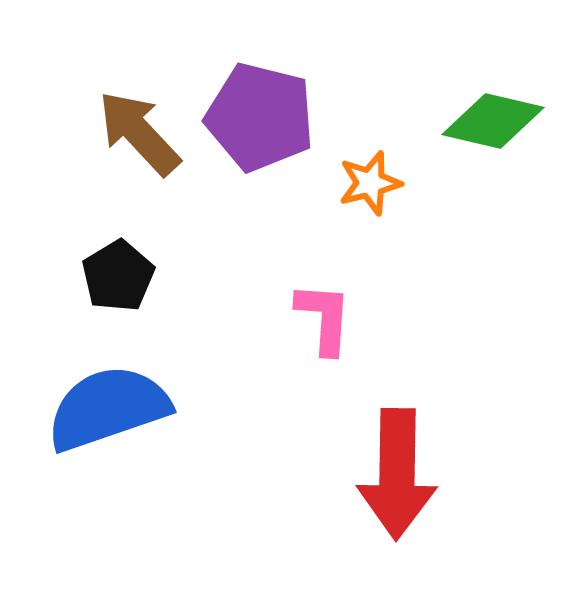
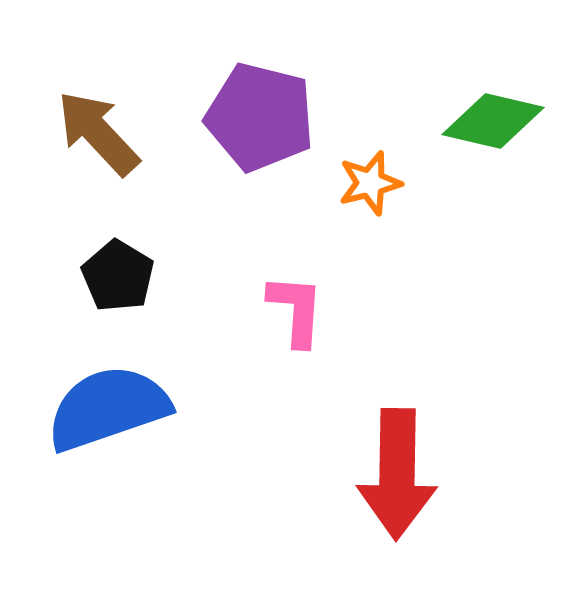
brown arrow: moved 41 px left
black pentagon: rotated 10 degrees counterclockwise
pink L-shape: moved 28 px left, 8 px up
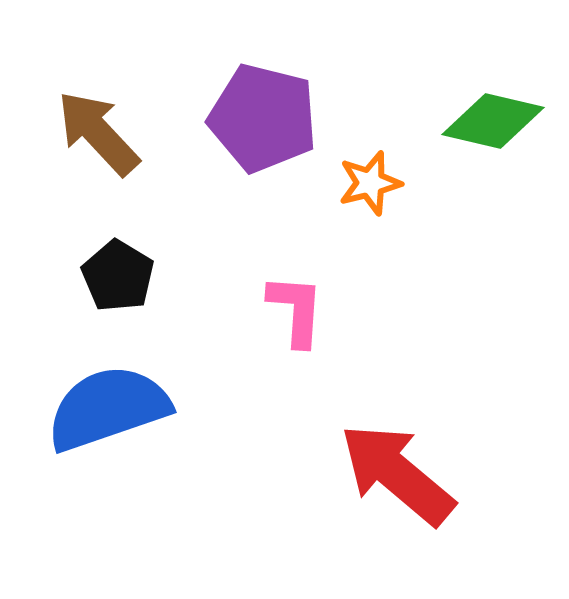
purple pentagon: moved 3 px right, 1 px down
red arrow: rotated 129 degrees clockwise
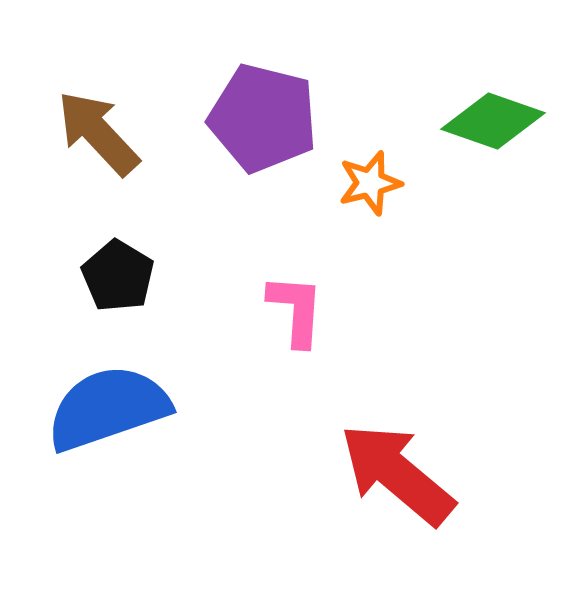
green diamond: rotated 6 degrees clockwise
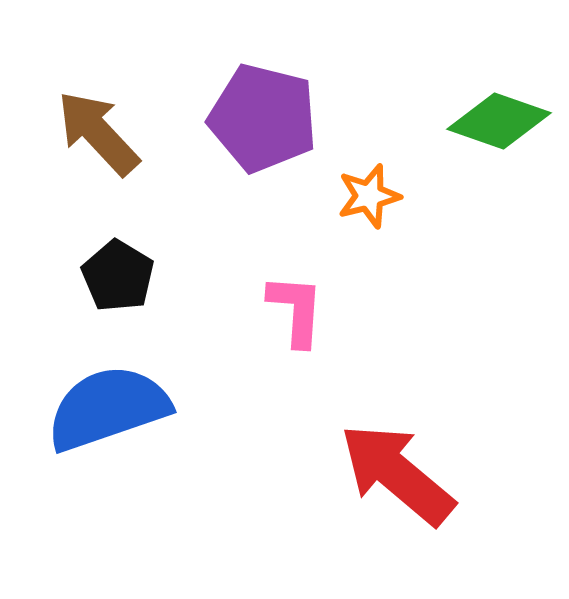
green diamond: moved 6 px right
orange star: moved 1 px left, 13 px down
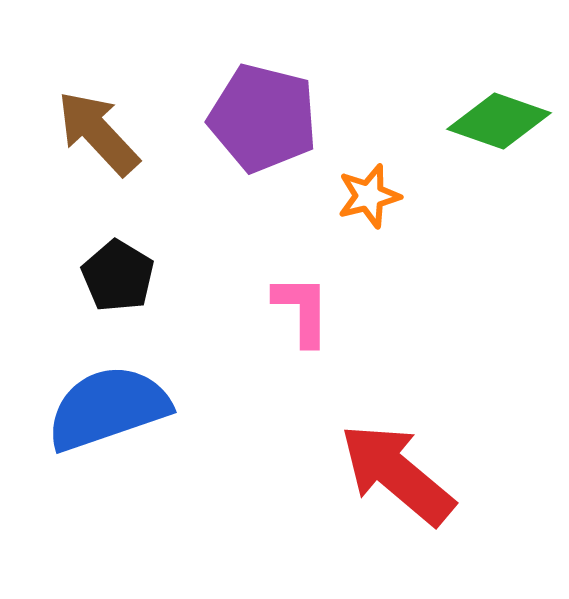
pink L-shape: moved 6 px right; rotated 4 degrees counterclockwise
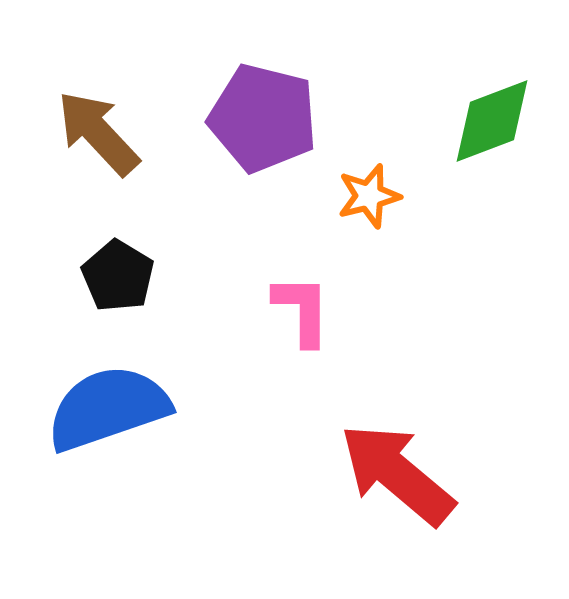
green diamond: moved 7 px left; rotated 40 degrees counterclockwise
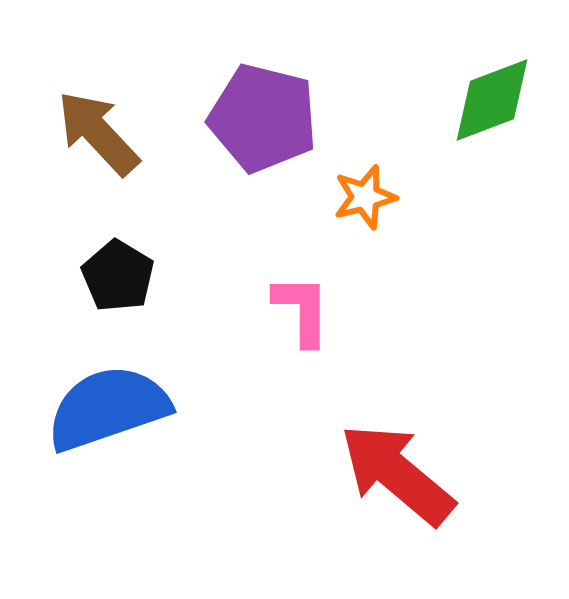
green diamond: moved 21 px up
orange star: moved 4 px left, 1 px down
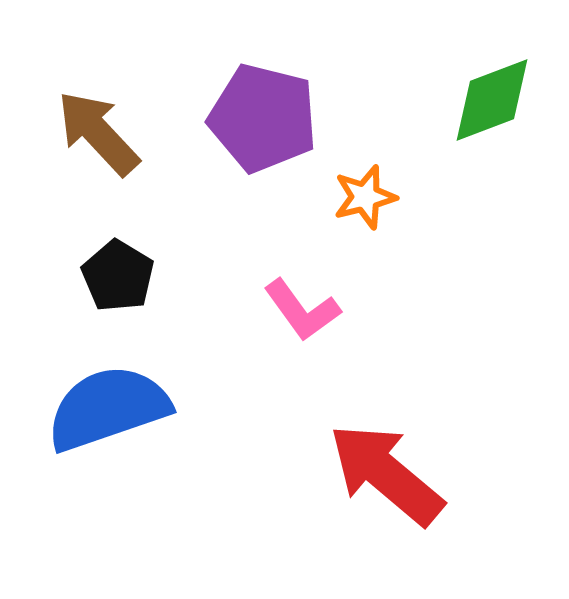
pink L-shape: rotated 144 degrees clockwise
red arrow: moved 11 px left
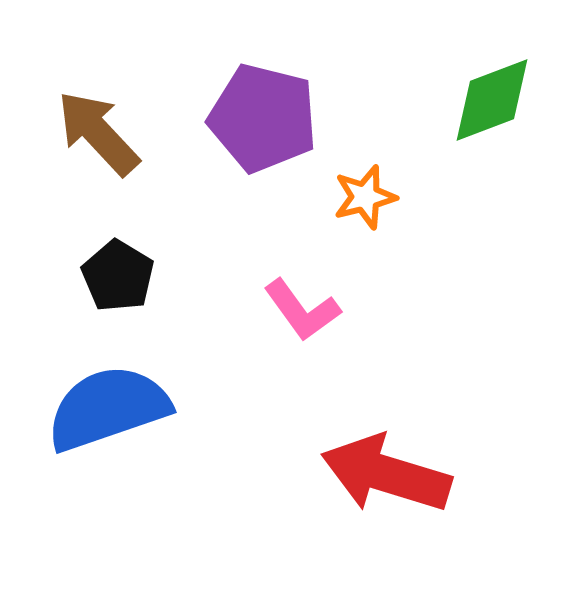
red arrow: rotated 23 degrees counterclockwise
